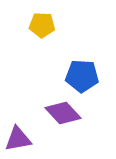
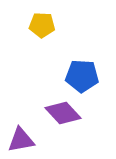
purple triangle: moved 3 px right, 1 px down
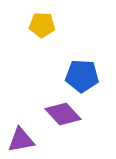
purple diamond: moved 1 px down
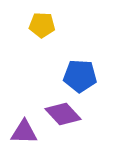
blue pentagon: moved 2 px left
purple triangle: moved 3 px right, 8 px up; rotated 12 degrees clockwise
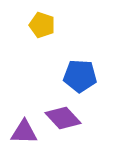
yellow pentagon: rotated 15 degrees clockwise
purple diamond: moved 4 px down
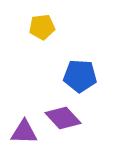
yellow pentagon: moved 2 px down; rotated 25 degrees counterclockwise
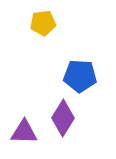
yellow pentagon: moved 1 px right, 4 px up
purple diamond: rotated 75 degrees clockwise
